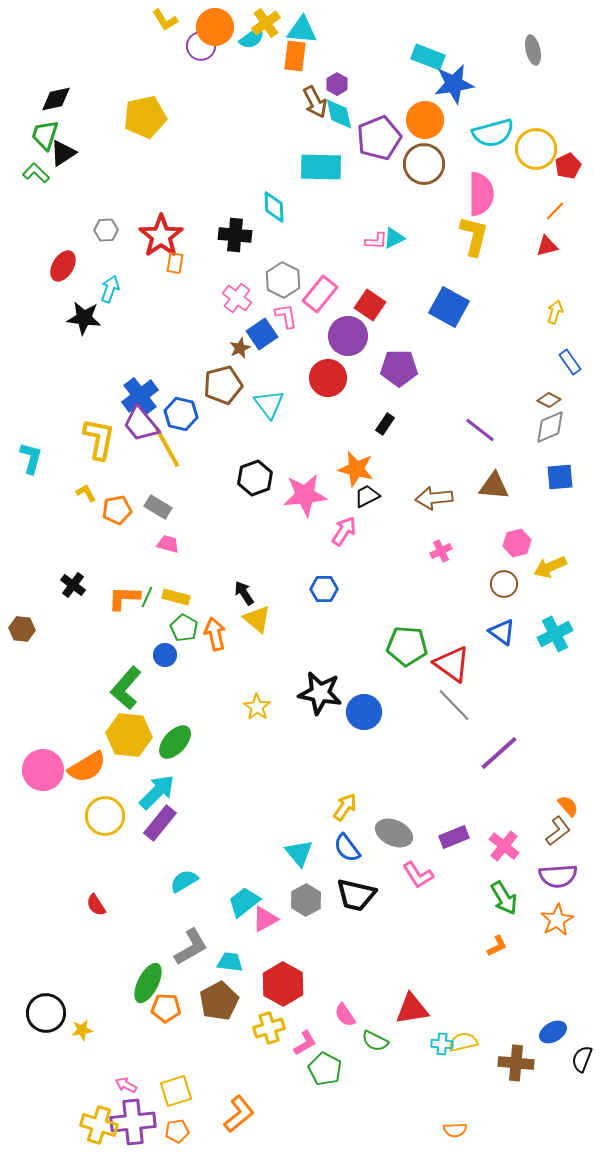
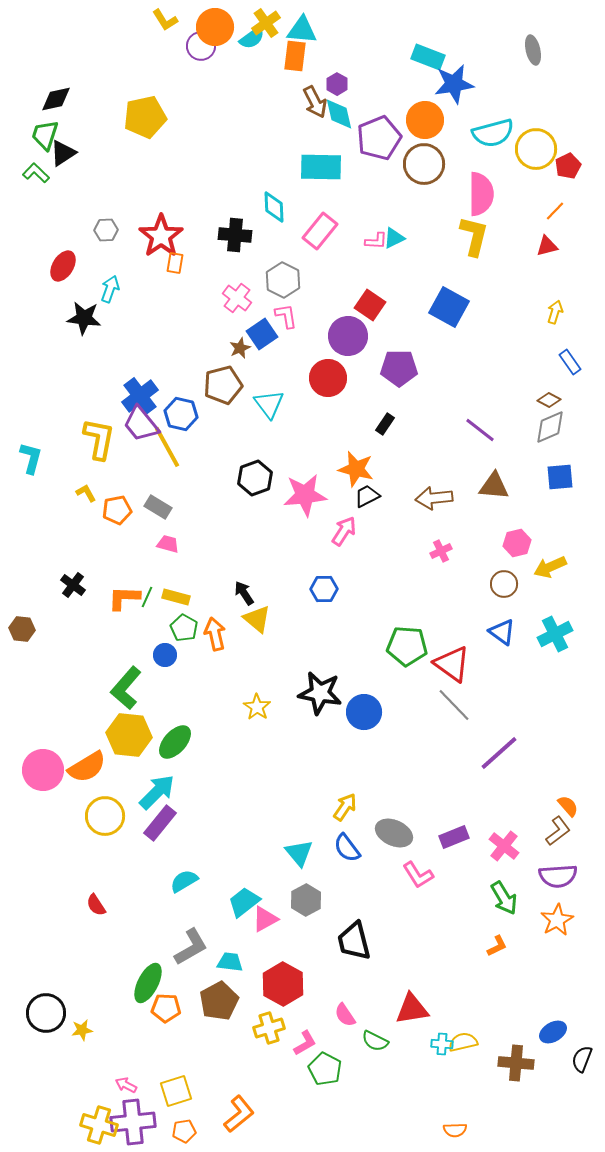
pink rectangle at (320, 294): moved 63 px up
black trapezoid at (356, 895): moved 2 px left, 46 px down; rotated 63 degrees clockwise
orange pentagon at (177, 1131): moved 7 px right
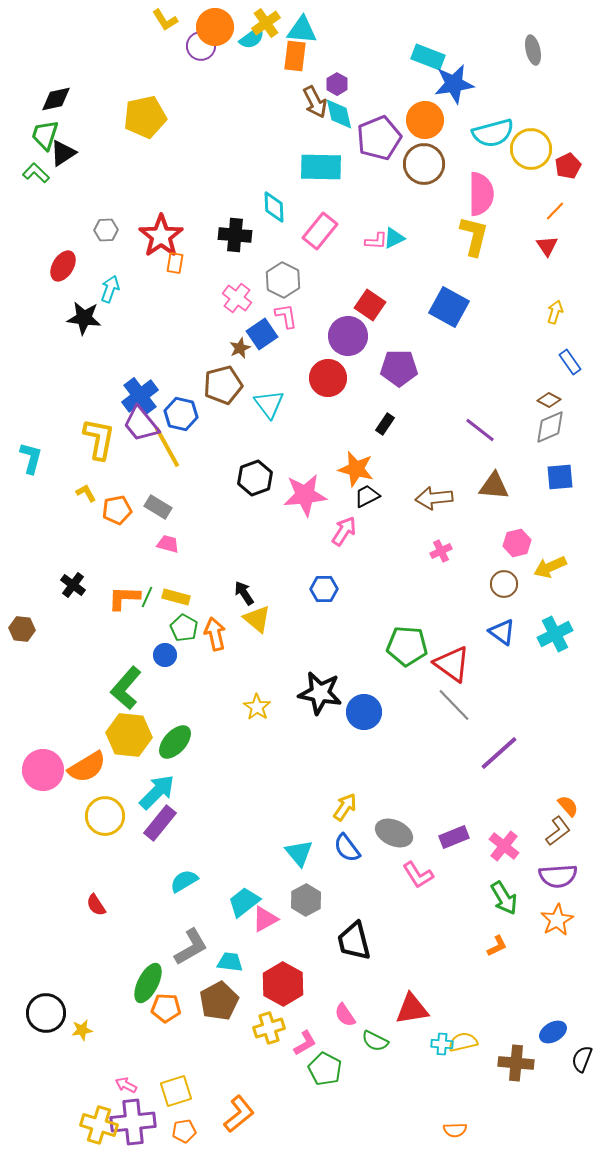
yellow circle at (536, 149): moved 5 px left
red triangle at (547, 246): rotated 50 degrees counterclockwise
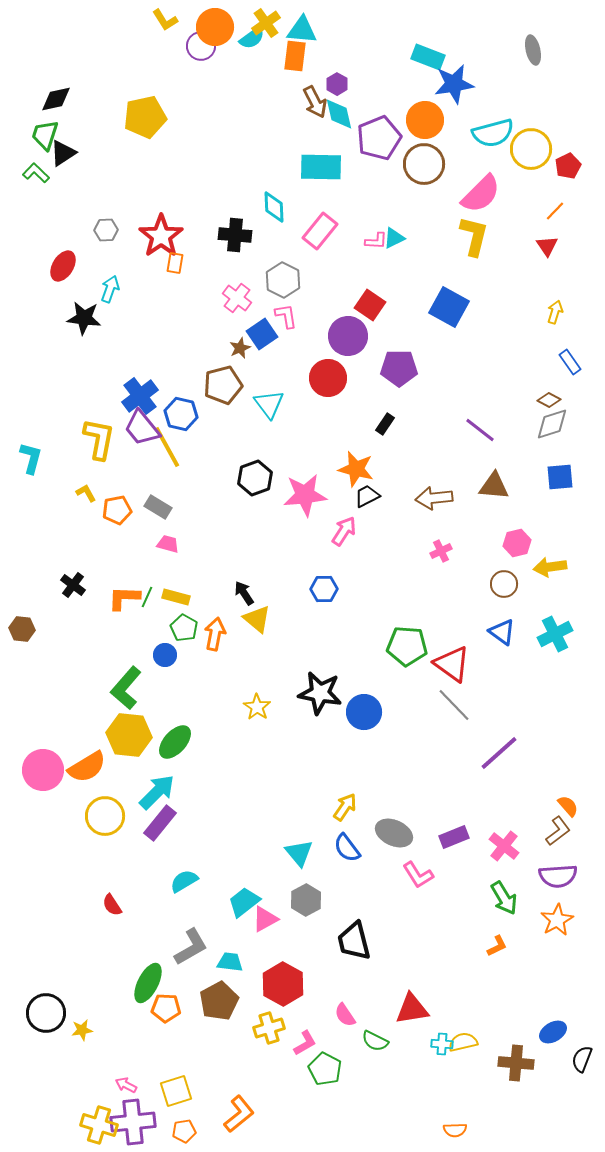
pink semicircle at (481, 194): rotated 45 degrees clockwise
purple trapezoid at (141, 424): moved 1 px right, 4 px down
gray diamond at (550, 427): moved 2 px right, 3 px up; rotated 6 degrees clockwise
yellow arrow at (550, 567): rotated 16 degrees clockwise
orange arrow at (215, 634): rotated 24 degrees clockwise
red semicircle at (96, 905): moved 16 px right
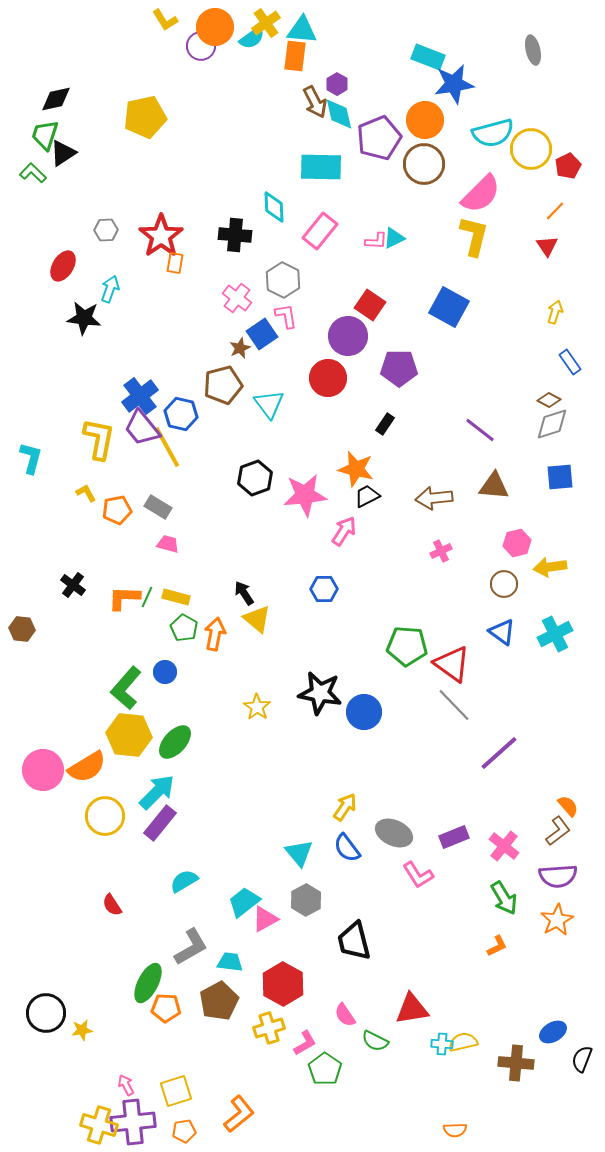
green L-shape at (36, 173): moved 3 px left
blue circle at (165, 655): moved 17 px down
green pentagon at (325, 1069): rotated 8 degrees clockwise
pink arrow at (126, 1085): rotated 35 degrees clockwise
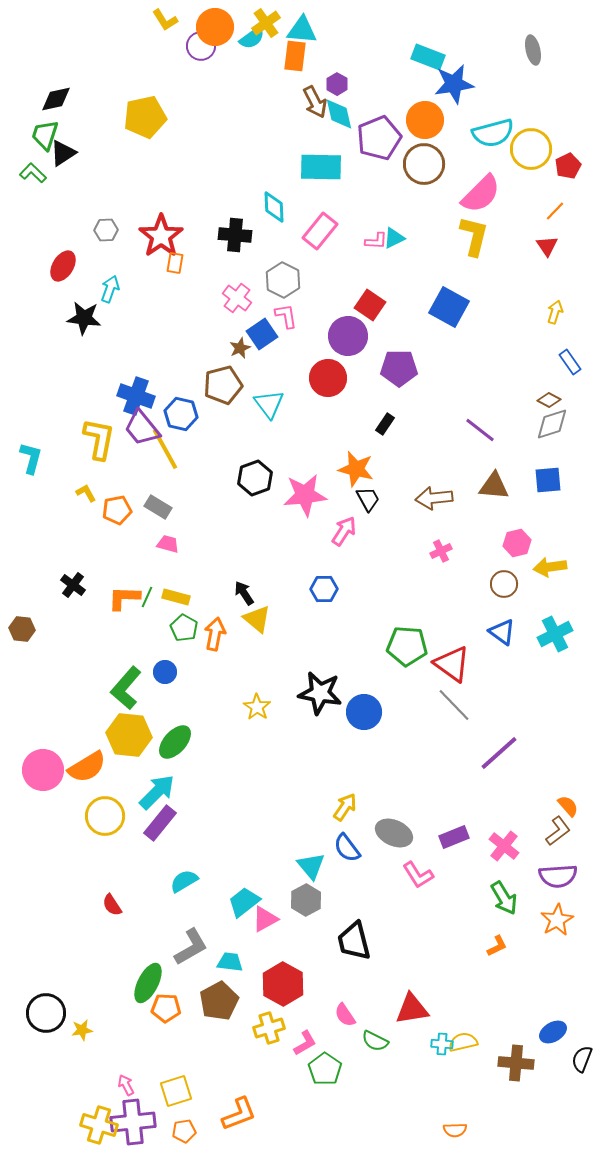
blue cross at (140, 396): moved 4 px left; rotated 33 degrees counterclockwise
yellow line at (167, 447): moved 2 px left, 2 px down
blue square at (560, 477): moved 12 px left, 3 px down
black trapezoid at (367, 496): moved 1 px right, 3 px down; rotated 88 degrees clockwise
cyan triangle at (299, 853): moved 12 px right, 13 px down
orange L-shape at (239, 1114): rotated 18 degrees clockwise
